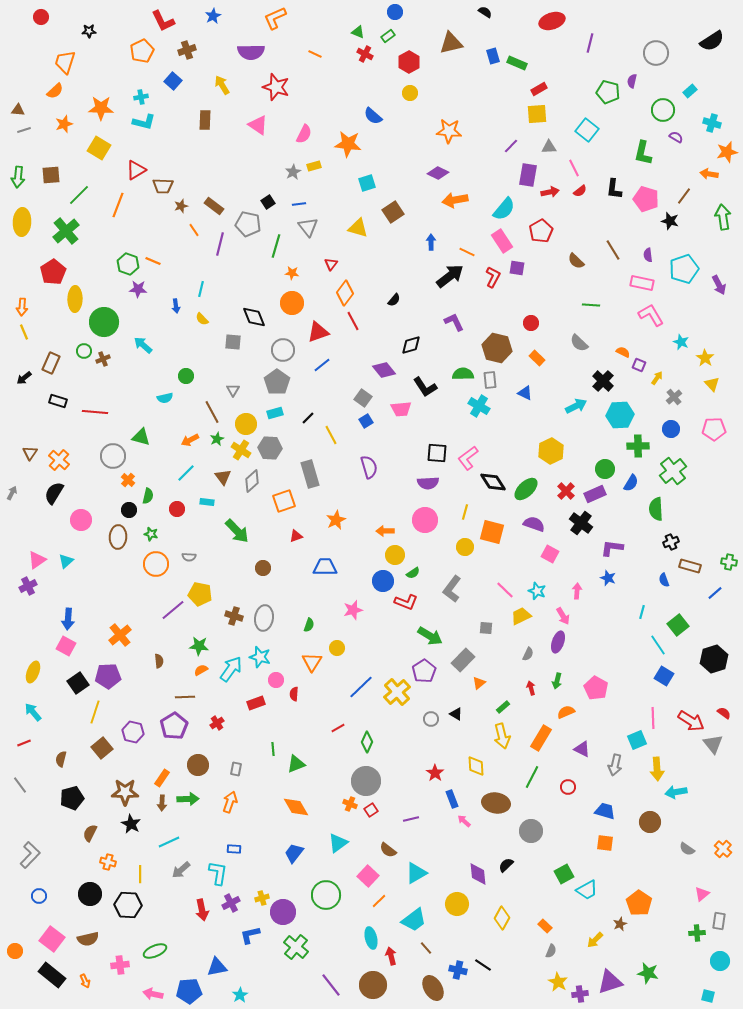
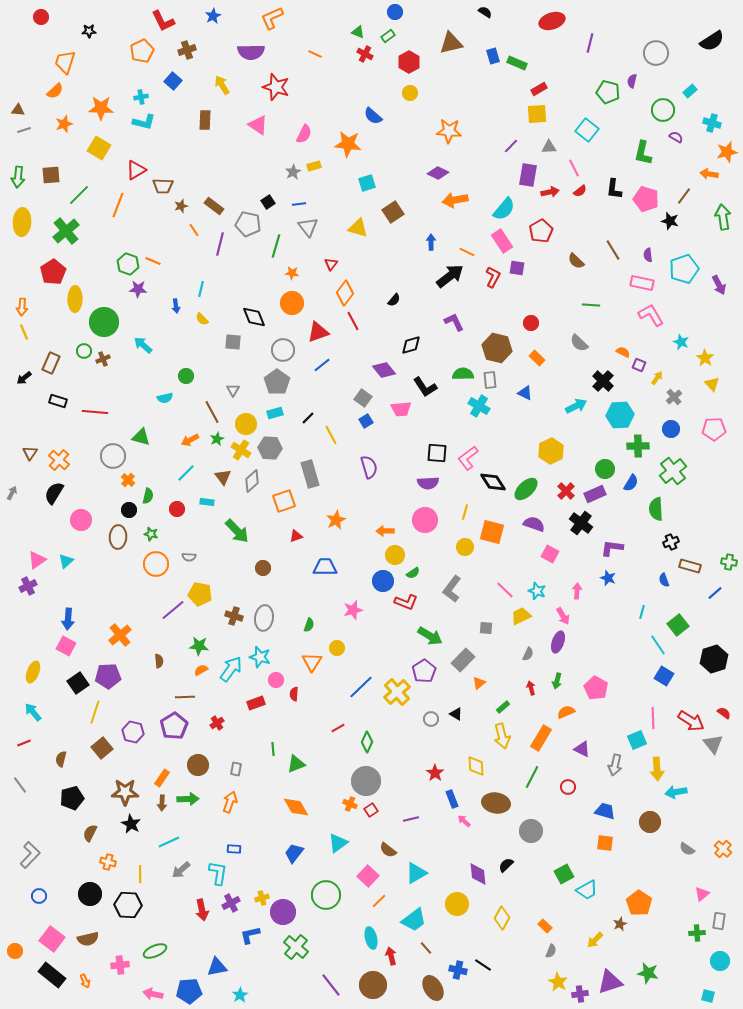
orange L-shape at (275, 18): moved 3 px left
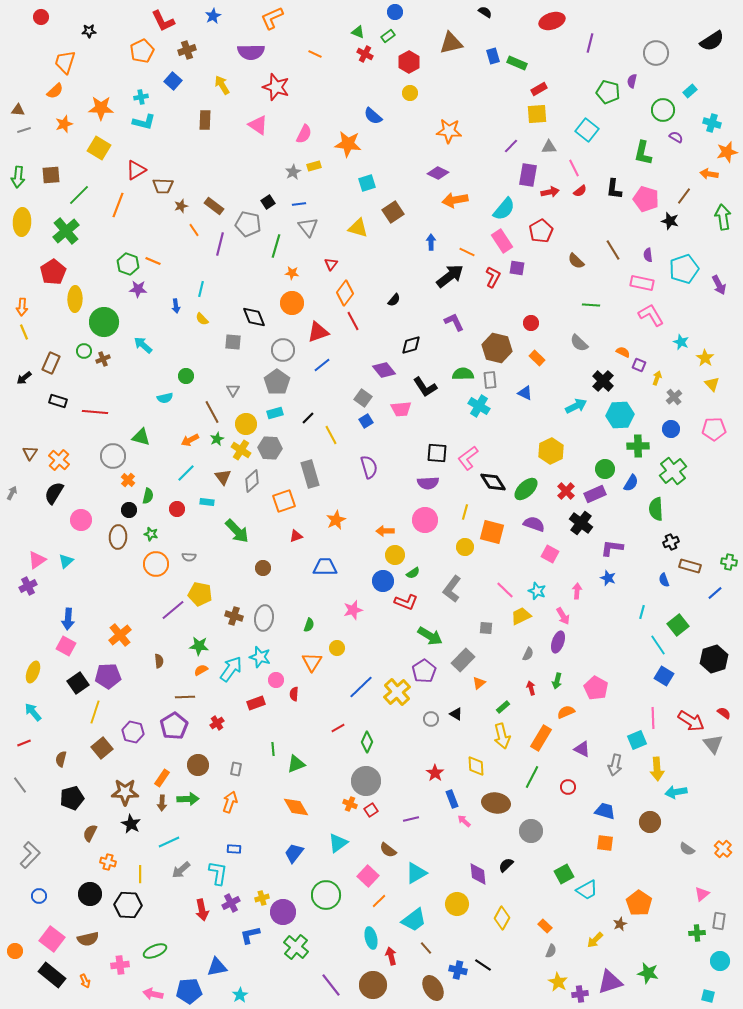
yellow arrow at (657, 378): rotated 16 degrees counterclockwise
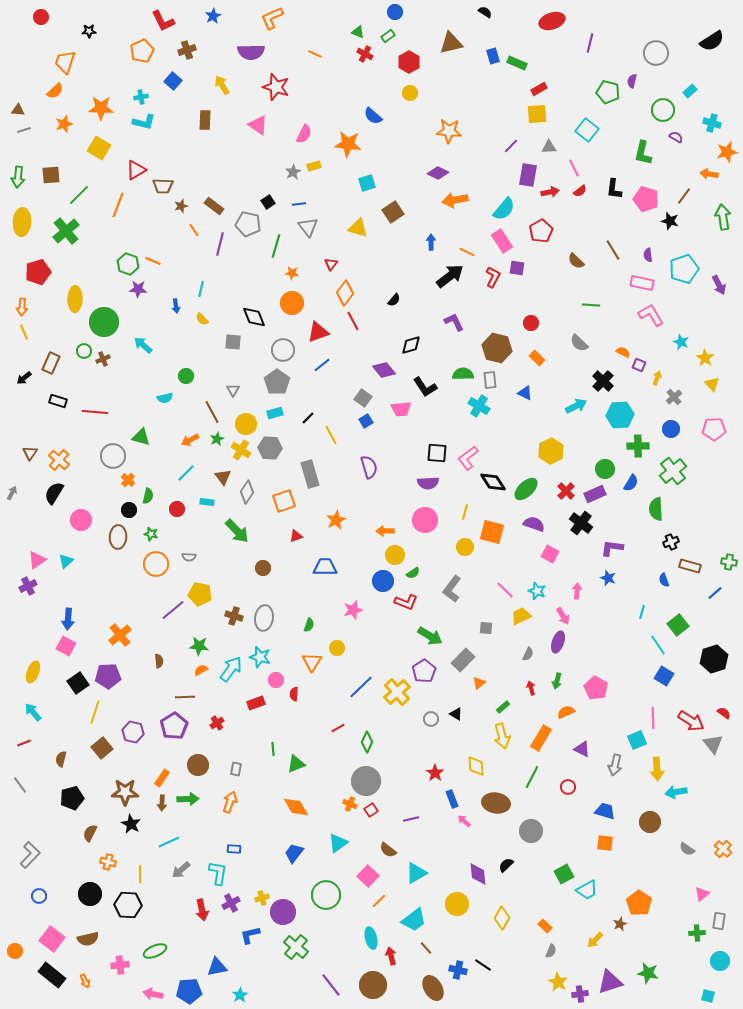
red pentagon at (53, 272): moved 15 px left; rotated 15 degrees clockwise
gray diamond at (252, 481): moved 5 px left, 11 px down; rotated 15 degrees counterclockwise
